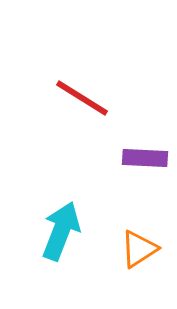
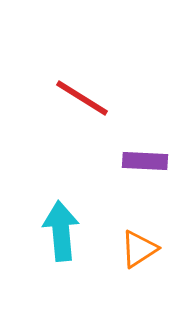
purple rectangle: moved 3 px down
cyan arrow: rotated 26 degrees counterclockwise
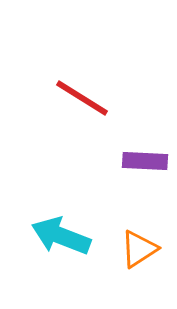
cyan arrow: moved 5 px down; rotated 64 degrees counterclockwise
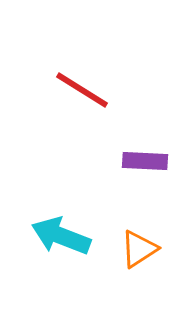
red line: moved 8 px up
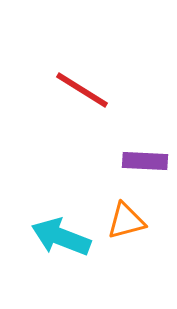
cyan arrow: moved 1 px down
orange triangle: moved 13 px left, 28 px up; rotated 18 degrees clockwise
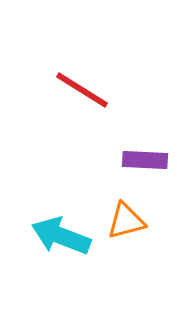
purple rectangle: moved 1 px up
cyan arrow: moved 1 px up
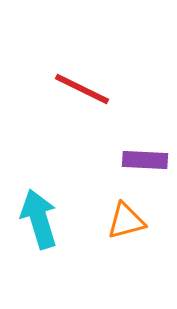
red line: moved 1 px up; rotated 6 degrees counterclockwise
cyan arrow: moved 22 px left, 17 px up; rotated 52 degrees clockwise
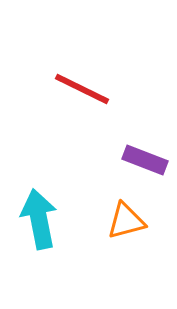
purple rectangle: rotated 18 degrees clockwise
cyan arrow: rotated 6 degrees clockwise
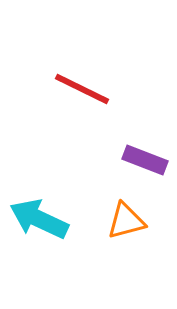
cyan arrow: rotated 54 degrees counterclockwise
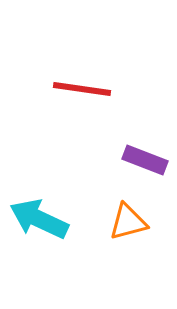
red line: rotated 18 degrees counterclockwise
orange triangle: moved 2 px right, 1 px down
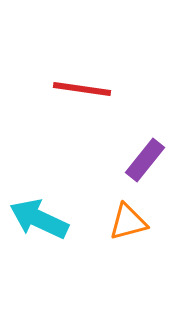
purple rectangle: rotated 72 degrees counterclockwise
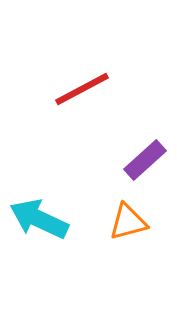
red line: rotated 36 degrees counterclockwise
purple rectangle: rotated 9 degrees clockwise
